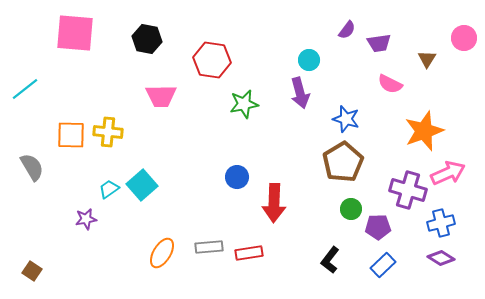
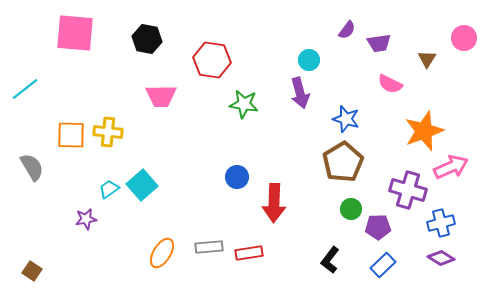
green star: rotated 20 degrees clockwise
pink arrow: moved 3 px right, 6 px up
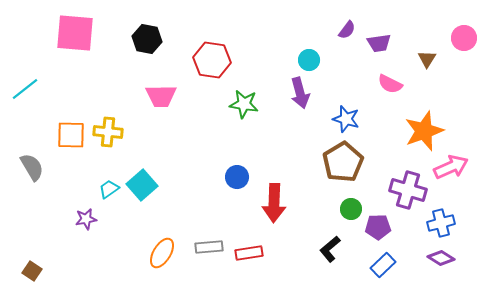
black L-shape: moved 11 px up; rotated 12 degrees clockwise
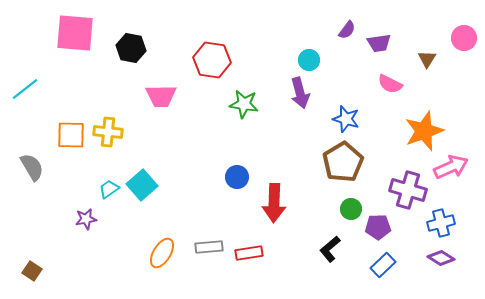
black hexagon: moved 16 px left, 9 px down
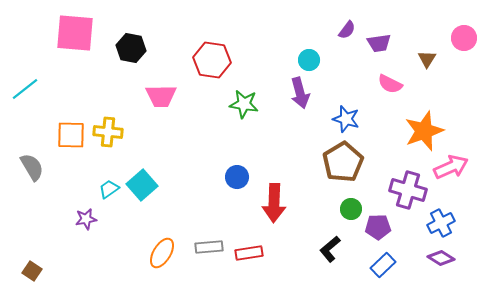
blue cross: rotated 12 degrees counterclockwise
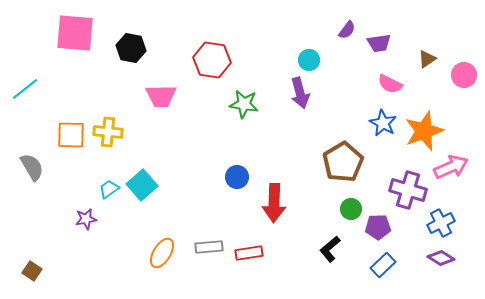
pink circle: moved 37 px down
brown triangle: rotated 24 degrees clockwise
blue star: moved 37 px right, 4 px down; rotated 12 degrees clockwise
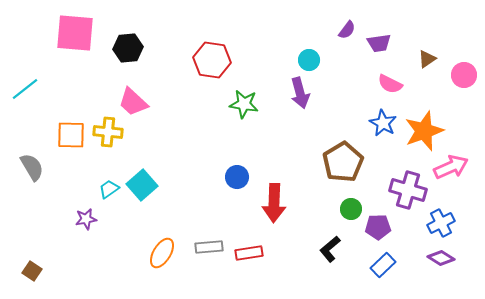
black hexagon: moved 3 px left; rotated 16 degrees counterclockwise
pink trapezoid: moved 28 px left, 6 px down; rotated 44 degrees clockwise
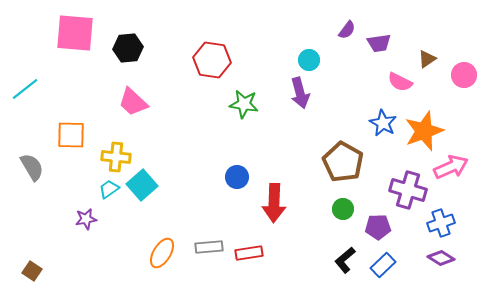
pink semicircle: moved 10 px right, 2 px up
yellow cross: moved 8 px right, 25 px down
brown pentagon: rotated 12 degrees counterclockwise
green circle: moved 8 px left
blue cross: rotated 8 degrees clockwise
black L-shape: moved 15 px right, 11 px down
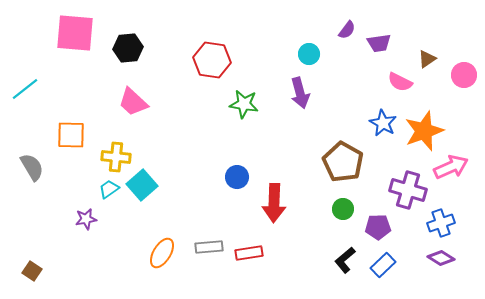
cyan circle: moved 6 px up
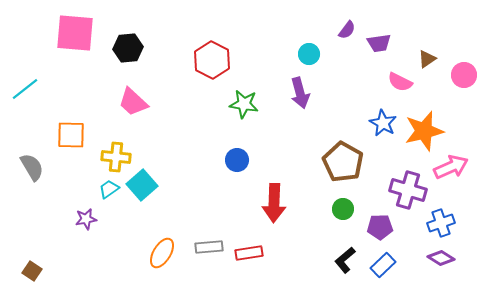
red hexagon: rotated 18 degrees clockwise
orange star: rotated 6 degrees clockwise
blue circle: moved 17 px up
purple pentagon: moved 2 px right
